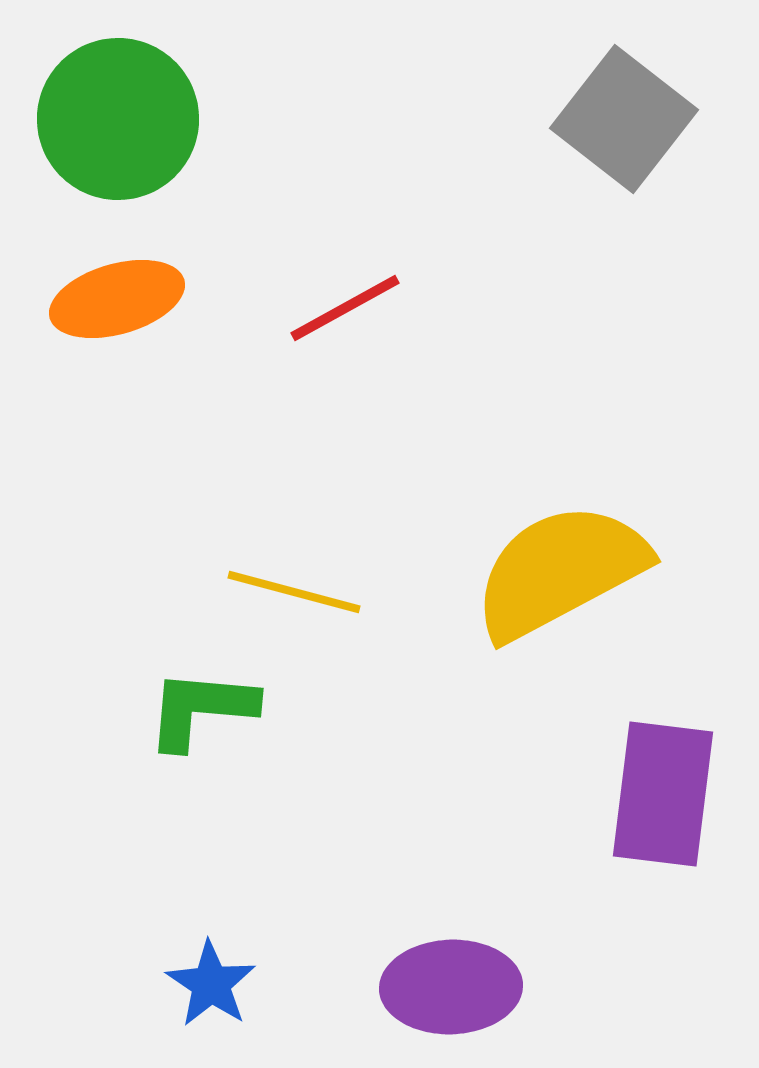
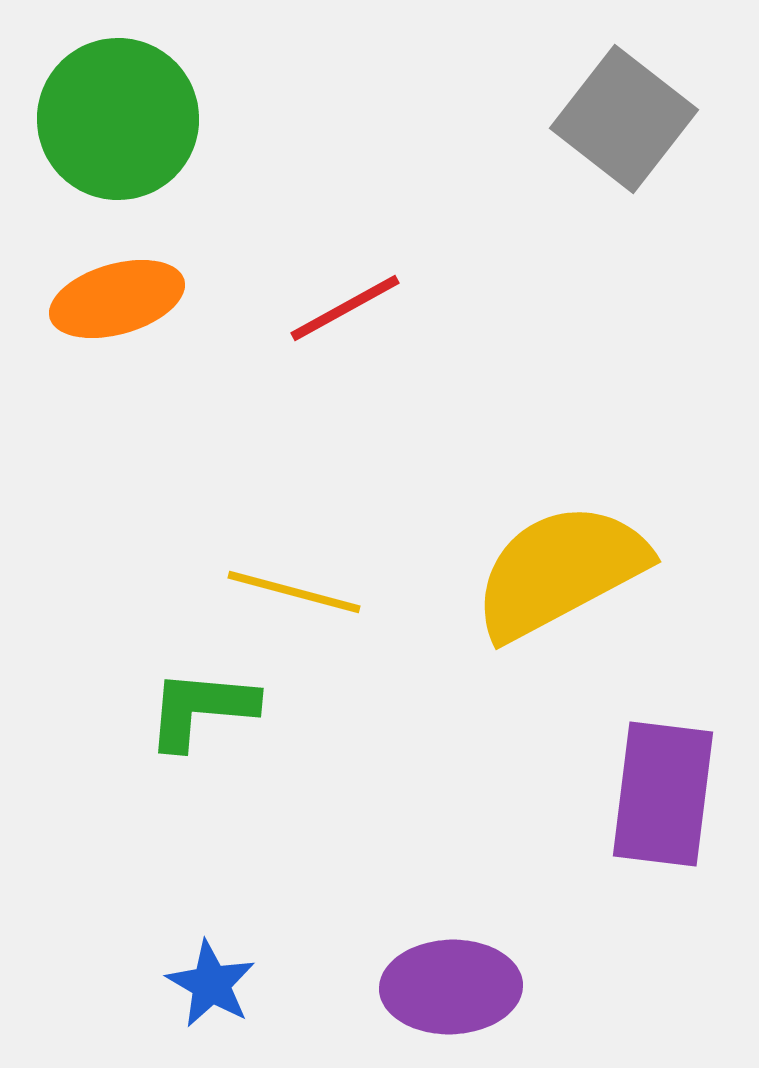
blue star: rotated 4 degrees counterclockwise
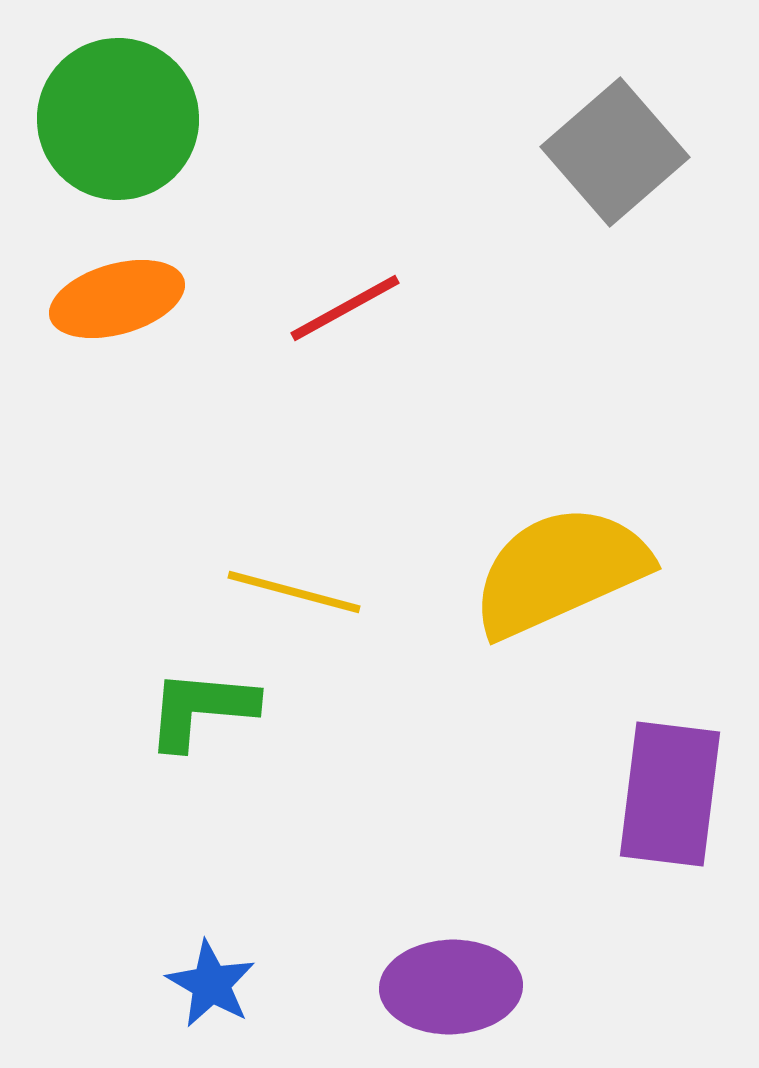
gray square: moved 9 px left, 33 px down; rotated 11 degrees clockwise
yellow semicircle: rotated 4 degrees clockwise
purple rectangle: moved 7 px right
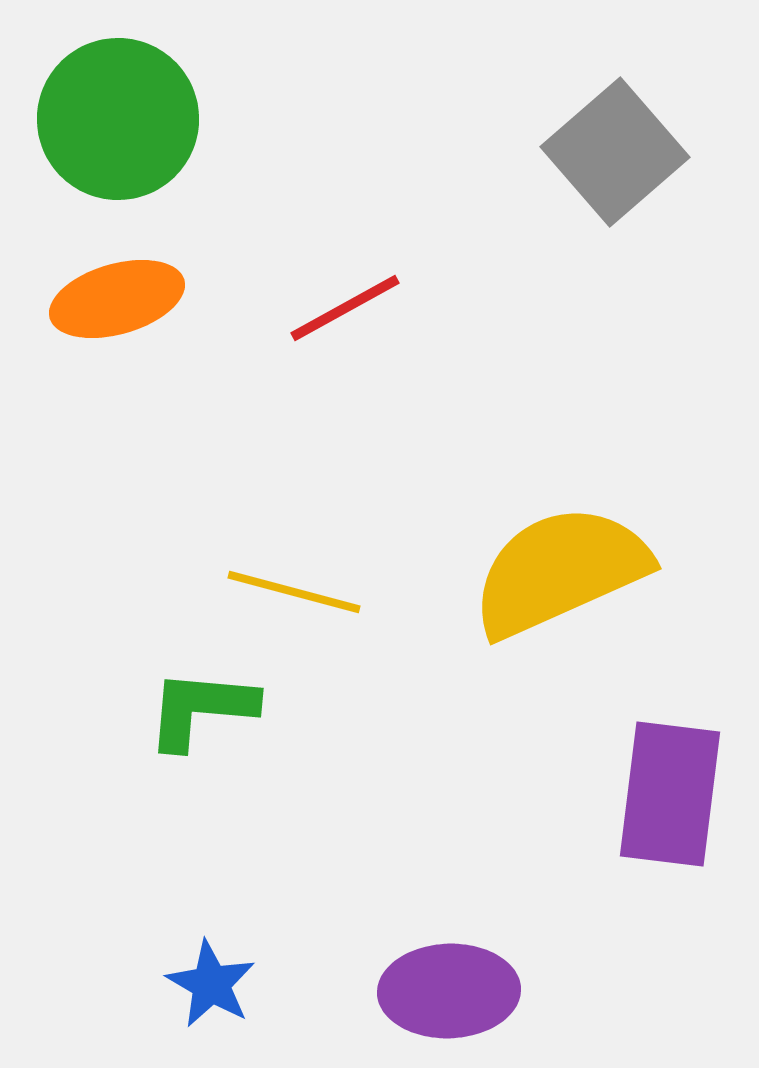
purple ellipse: moved 2 px left, 4 px down
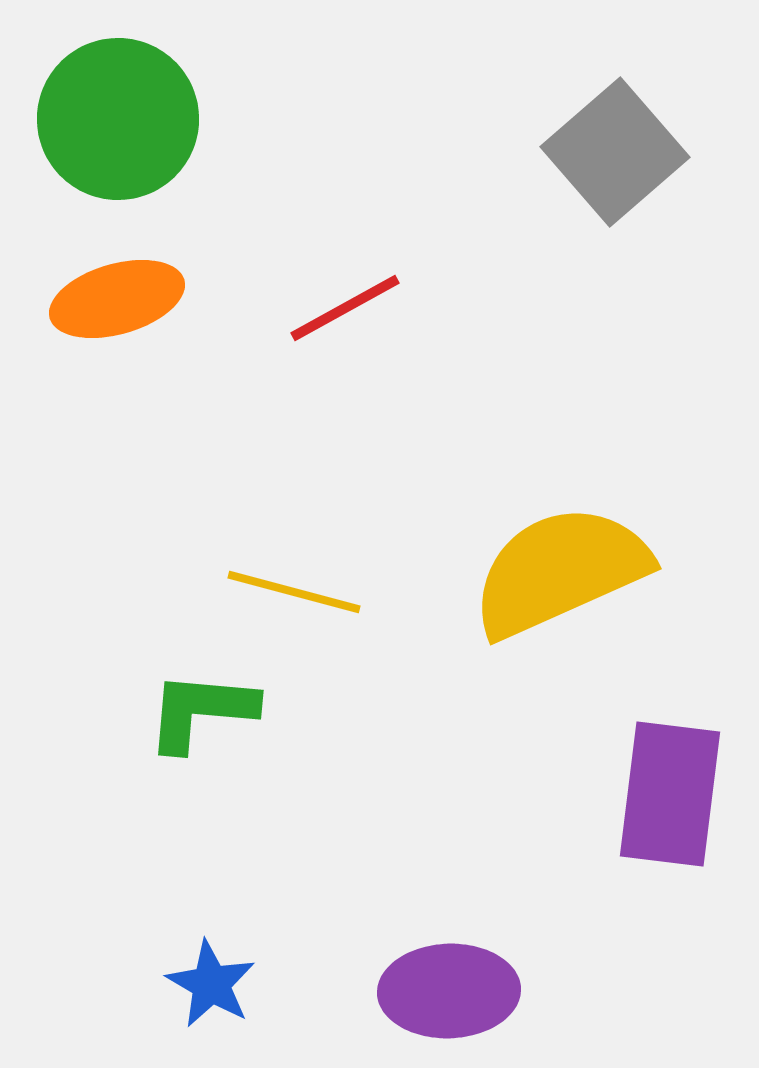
green L-shape: moved 2 px down
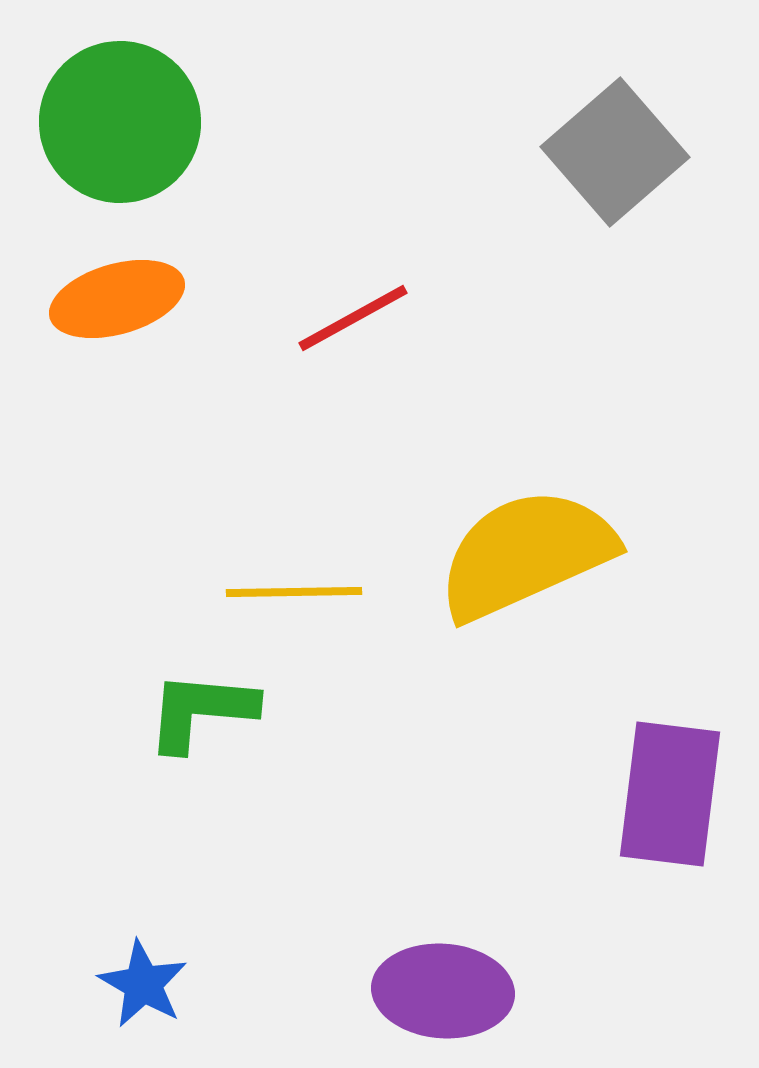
green circle: moved 2 px right, 3 px down
red line: moved 8 px right, 10 px down
yellow semicircle: moved 34 px left, 17 px up
yellow line: rotated 16 degrees counterclockwise
blue star: moved 68 px left
purple ellipse: moved 6 px left; rotated 6 degrees clockwise
